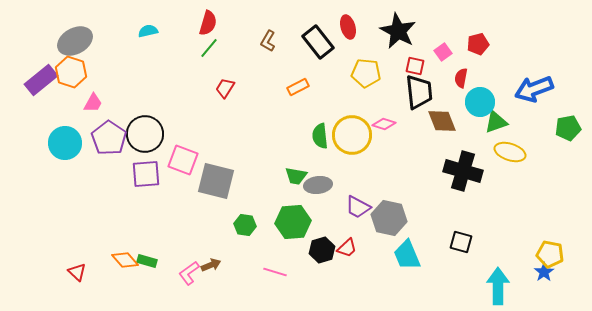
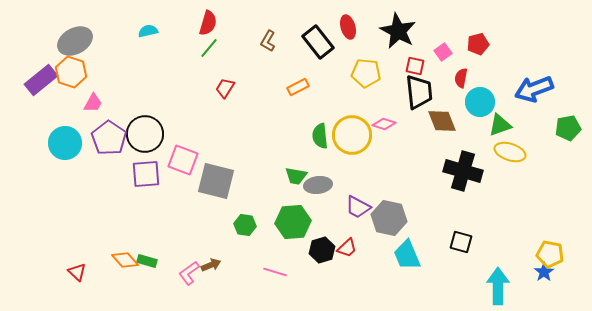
green triangle at (496, 122): moved 4 px right, 3 px down
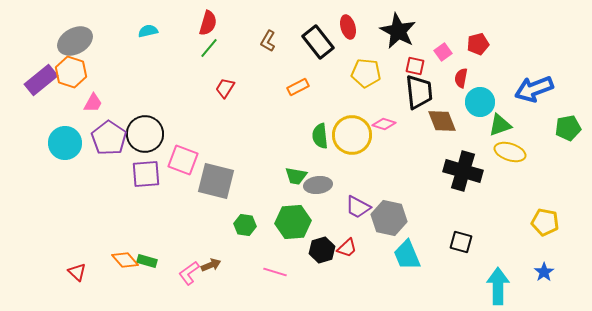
yellow pentagon at (550, 254): moved 5 px left, 32 px up
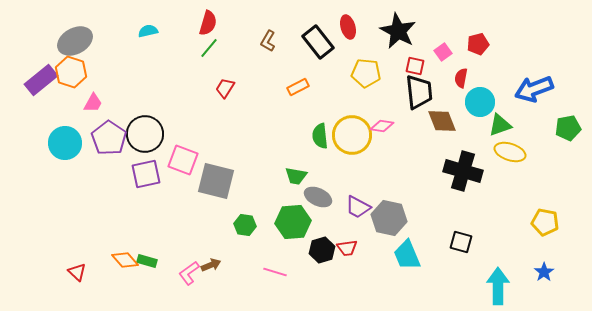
pink diamond at (384, 124): moved 2 px left, 2 px down; rotated 10 degrees counterclockwise
purple square at (146, 174): rotated 8 degrees counterclockwise
gray ellipse at (318, 185): moved 12 px down; rotated 32 degrees clockwise
red trapezoid at (347, 248): rotated 35 degrees clockwise
